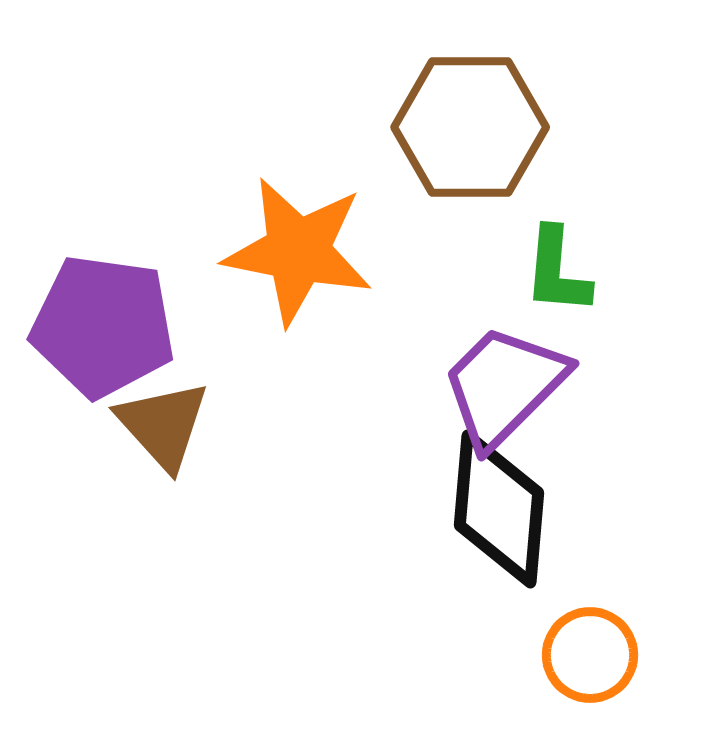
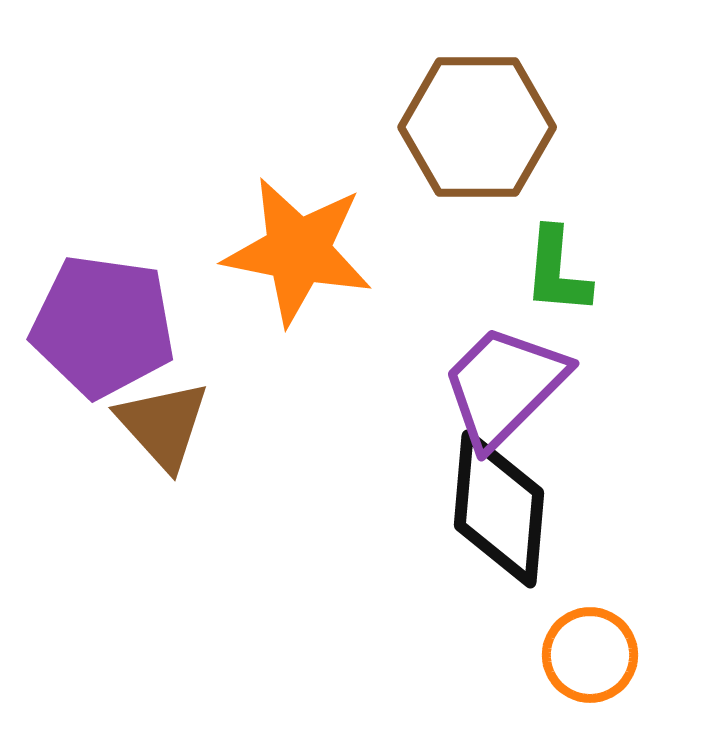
brown hexagon: moved 7 px right
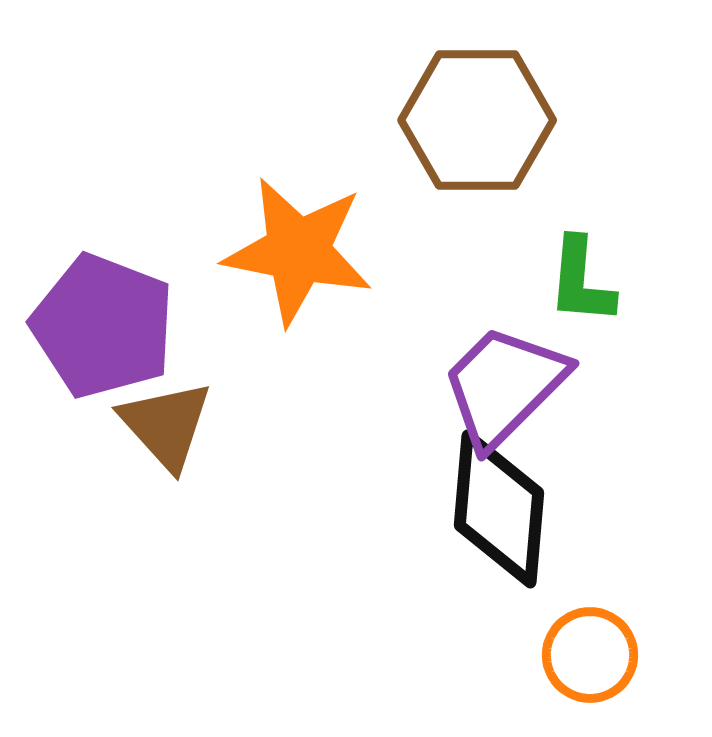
brown hexagon: moved 7 px up
green L-shape: moved 24 px right, 10 px down
purple pentagon: rotated 13 degrees clockwise
brown triangle: moved 3 px right
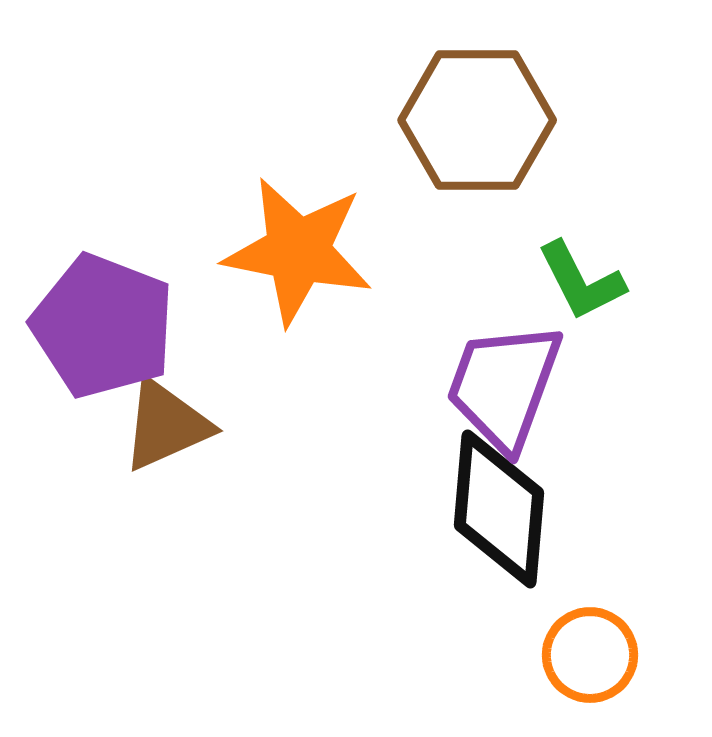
green L-shape: rotated 32 degrees counterclockwise
purple trapezoid: rotated 25 degrees counterclockwise
brown triangle: rotated 48 degrees clockwise
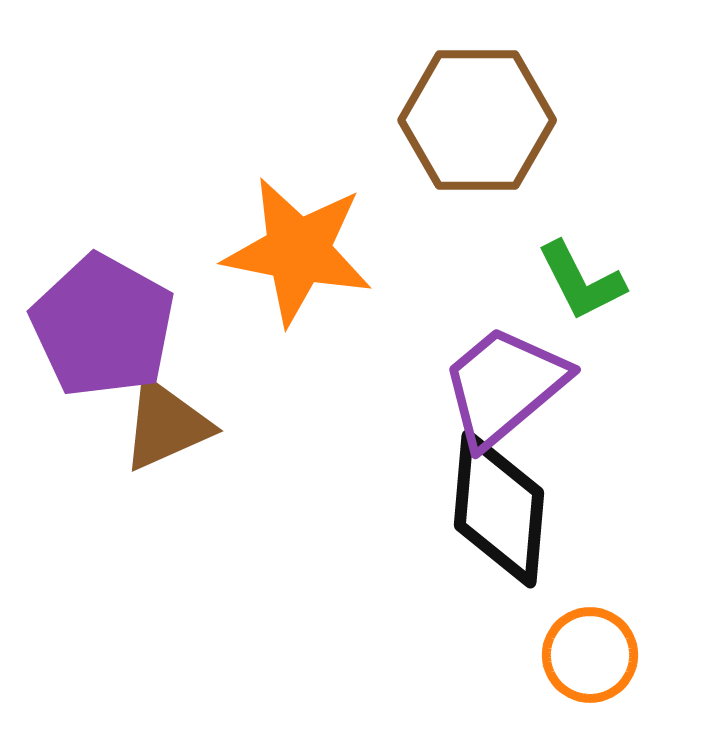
purple pentagon: rotated 8 degrees clockwise
purple trapezoid: rotated 30 degrees clockwise
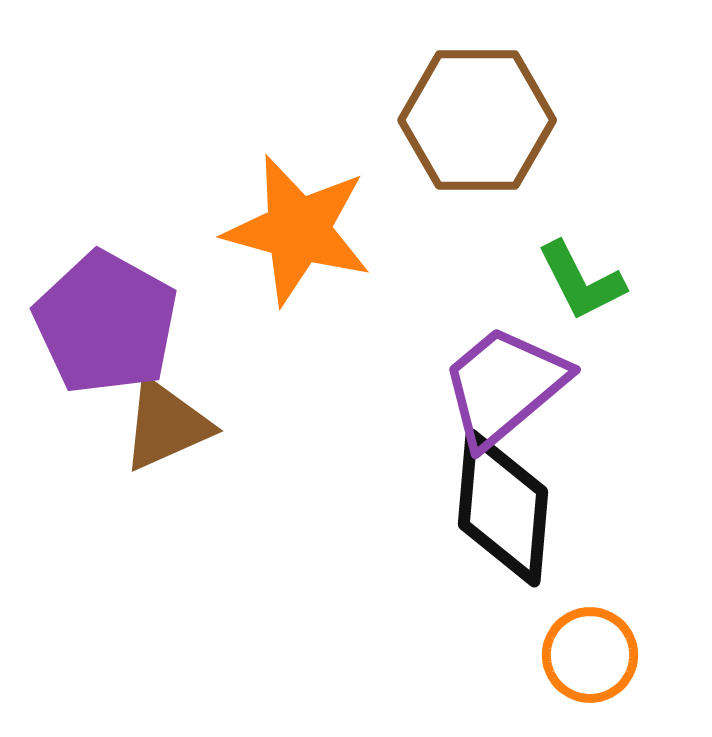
orange star: moved 21 px up; rotated 4 degrees clockwise
purple pentagon: moved 3 px right, 3 px up
black diamond: moved 4 px right, 1 px up
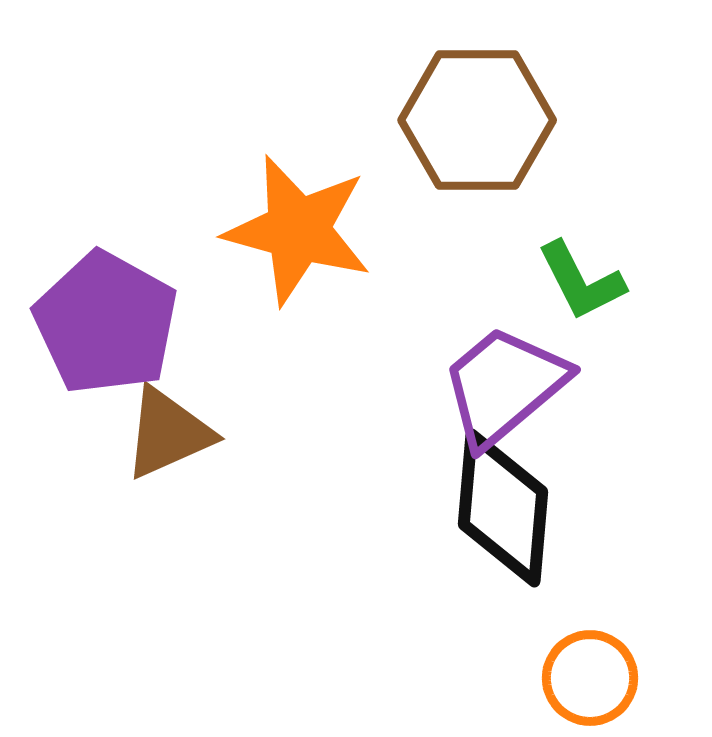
brown triangle: moved 2 px right, 8 px down
orange circle: moved 23 px down
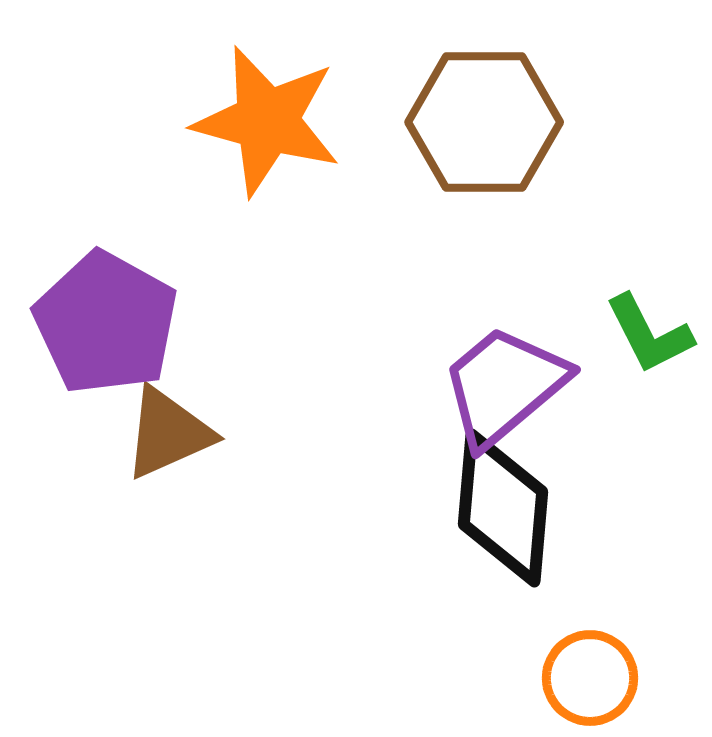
brown hexagon: moved 7 px right, 2 px down
orange star: moved 31 px left, 109 px up
green L-shape: moved 68 px right, 53 px down
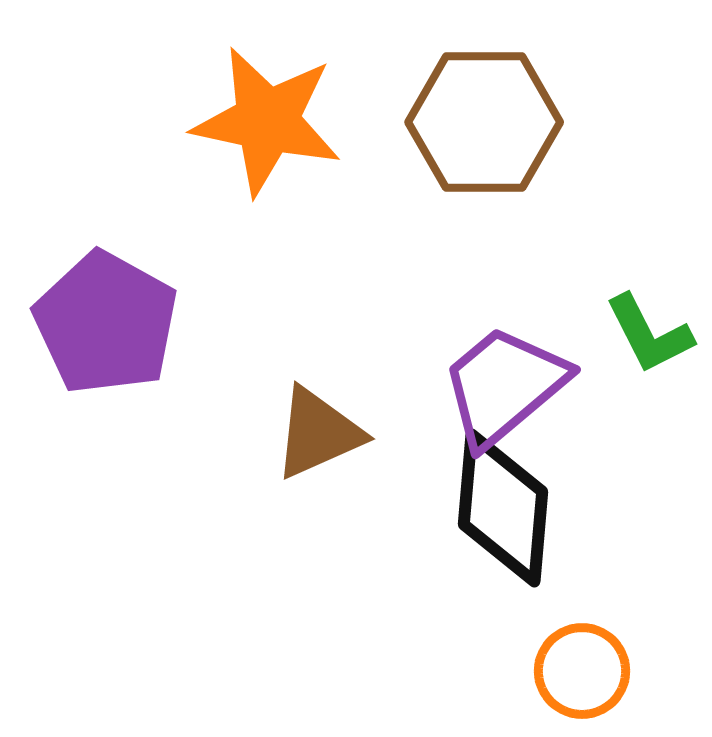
orange star: rotated 3 degrees counterclockwise
brown triangle: moved 150 px right
orange circle: moved 8 px left, 7 px up
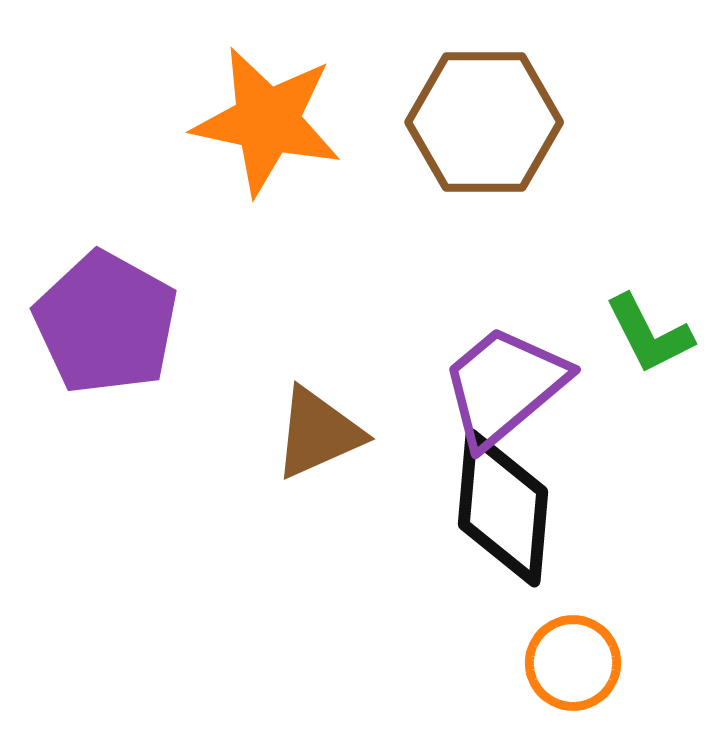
orange circle: moved 9 px left, 8 px up
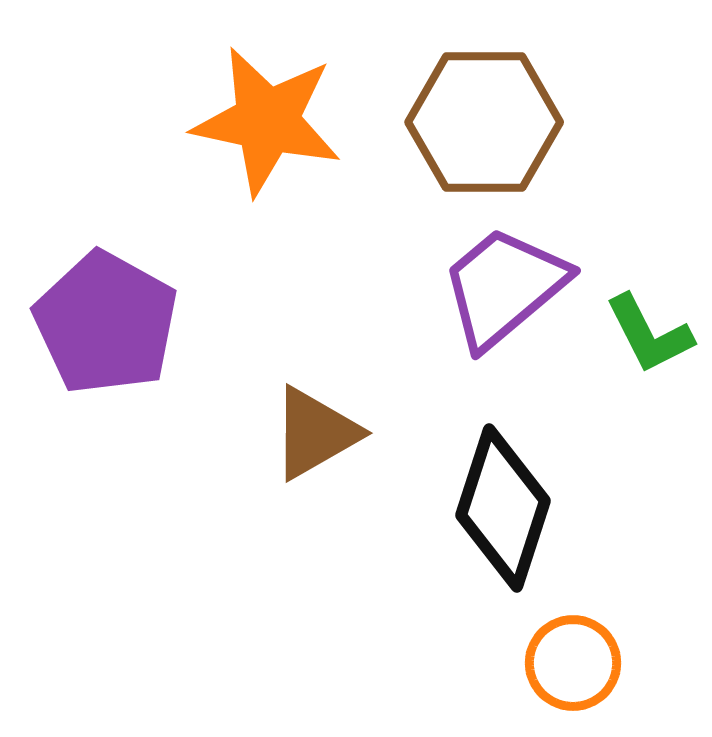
purple trapezoid: moved 99 px up
brown triangle: moved 3 px left; rotated 6 degrees counterclockwise
black diamond: rotated 13 degrees clockwise
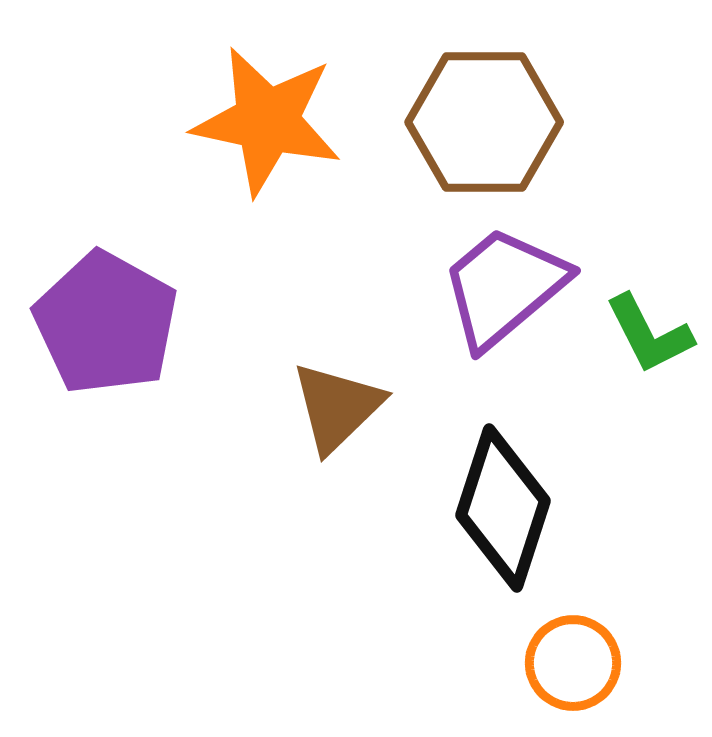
brown triangle: moved 22 px right, 26 px up; rotated 14 degrees counterclockwise
